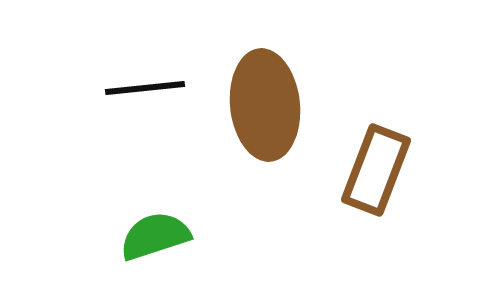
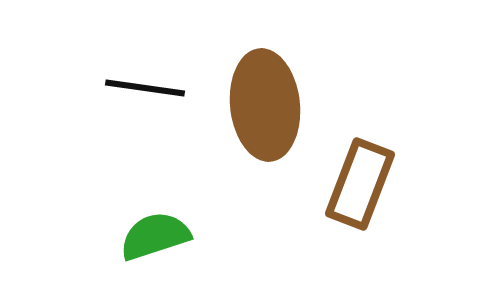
black line: rotated 14 degrees clockwise
brown rectangle: moved 16 px left, 14 px down
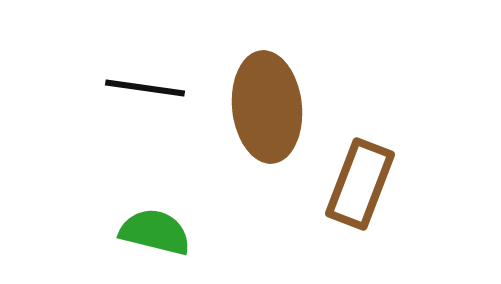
brown ellipse: moved 2 px right, 2 px down
green semicircle: moved 4 px up; rotated 32 degrees clockwise
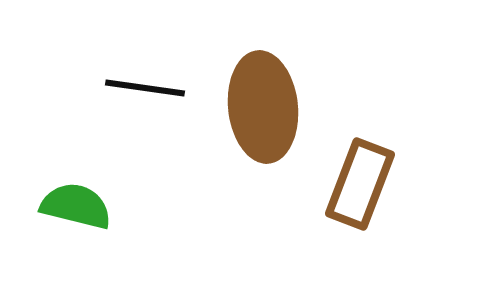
brown ellipse: moved 4 px left
green semicircle: moved 79 px left, 26 px up
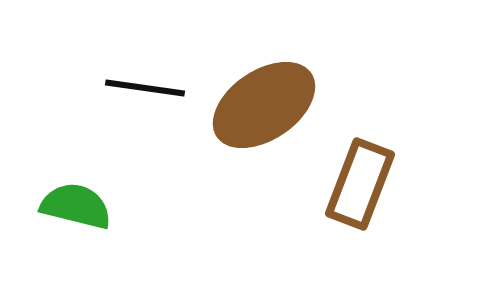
brown ellipse: moved 1 px right, 2 px up; rotated 62 degrees clockwise
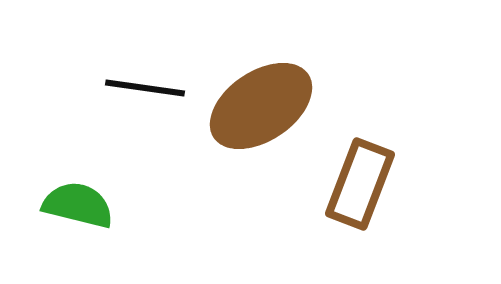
brown ellipse: moved 3 px left, 1 px down
green semicircle: moved 2 px right, 1 px up
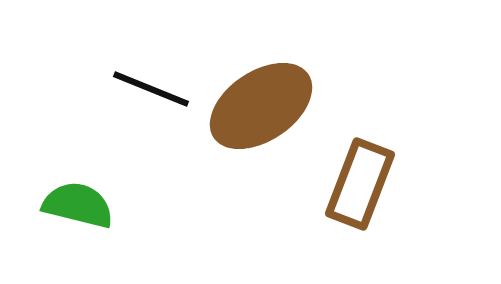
black line: moved 6 px right, 1 px down; rotated 14 degrees clockwise
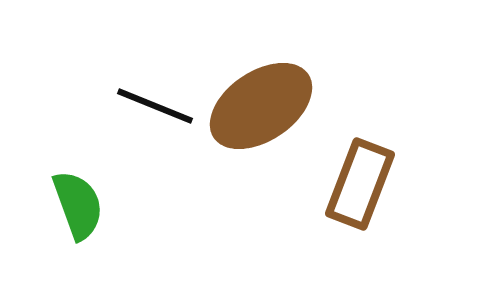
black line: moved 4 px right, 17 px down
green semicircle: rotated 56 degrees clockwise
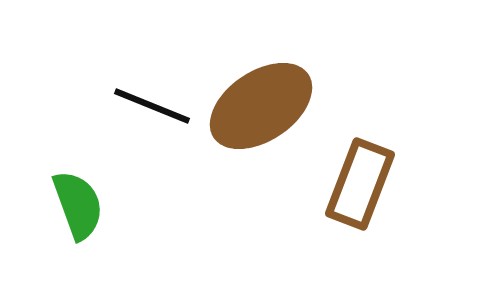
black line: moved 3 px left
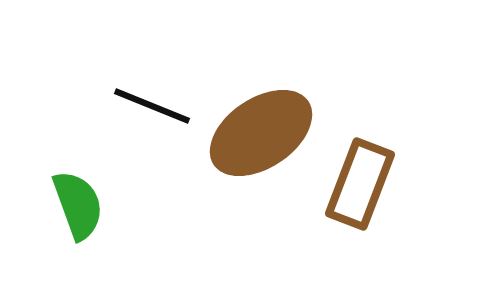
brown ellipse: moved 27 px down
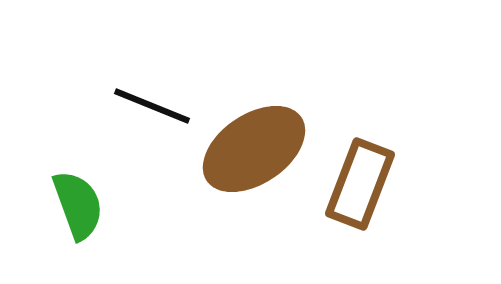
brown ellipse: moved 7 px left, 16 px down
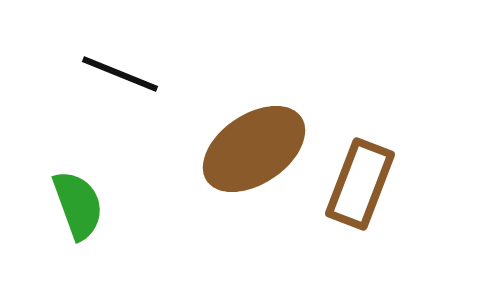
black line: moved 32 px left, 32 px up
